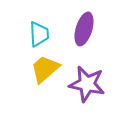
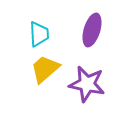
purple ellipse: moved 8 px right, 1 px down
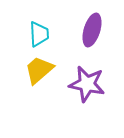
yellow trapezoid: moved 6 px left, 1 px down
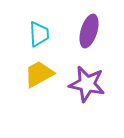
purple ellipse: moved 3 px left, 1 px down
yellow trapezoid: moved 4 px down; rotated 12 degrees clockwise
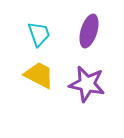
cyan trapezoid: rotated 16 degrees counterclockwise
yellow trapezoid: moved 1 px down; rotated 56 degrees clockwise
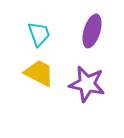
purple ellipse: moved 3 px right
yellow trapezoid: moved 2 px up
